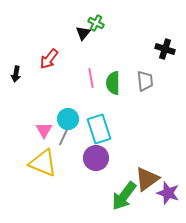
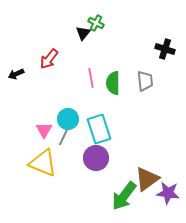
black arrow: rotated 56 degrees clockwise
purple star: rotated 10 degrees counterclockwise
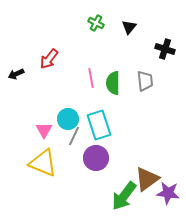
black triangle: moved 46 px right, 6 px up
cyan rectangle: moved 4 px up
gray line: moved 10 px right
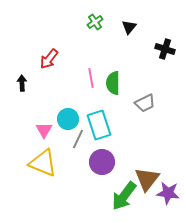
green cross: moved 1 px left, 1 px up; rotated 28 degrees clockwise
black arrow: moved 6 px right, 9 px down; rotated 112 degrees clockwise
gray trapezoid: moved 22 px down; rotated 70 degrees clockwise
gray line: moved 4 px right, 3 px down
purple circle: moved 6 px right, 4 px down
brown triangle: rotated 16 degrees counterclockwise
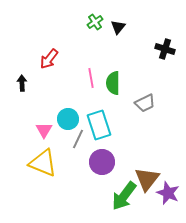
black triangle: moved 11 px left
purple star: rotated 15 degrees clockwise
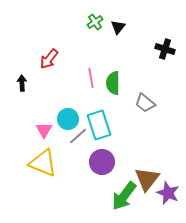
gray trapezoid: rotated 65 degrees clockwise
gray line: moved 3 px up; rotated 24 degrees clockwise
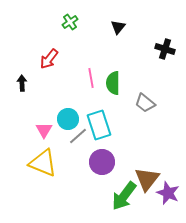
green cross: moved 25 px left
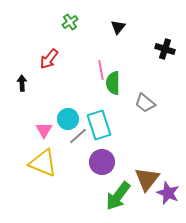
pink line: moved 10 px right, 8 px up
green arrow: moved 6 px left
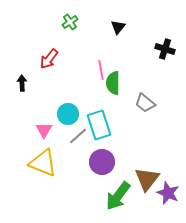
cyan circle: moved 5 px up
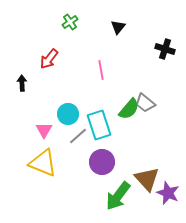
green semicircle: moved 16 px right, 26 px down; rotated 140 degrees counterclockwise
brown triangle: rotated 20 degrees counterclockwise
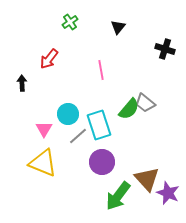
pink triangle: moved 1 px up
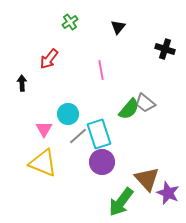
cyan rectangle: moved 9 px down
green arrow: moved 3 px right, 6 px down
